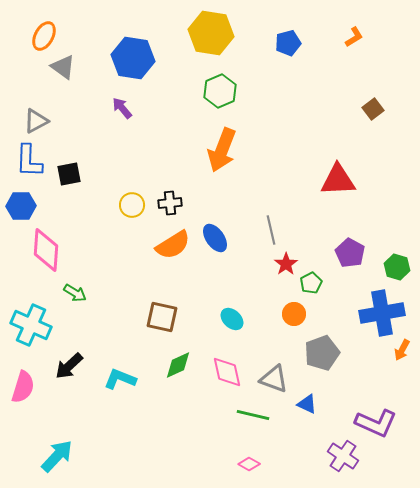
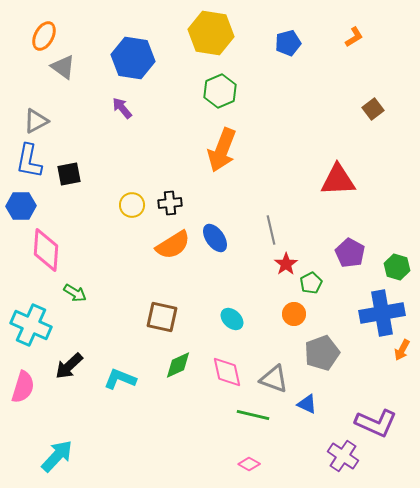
blue L-shape at (29, 161): rotated 9 degrees clockwise
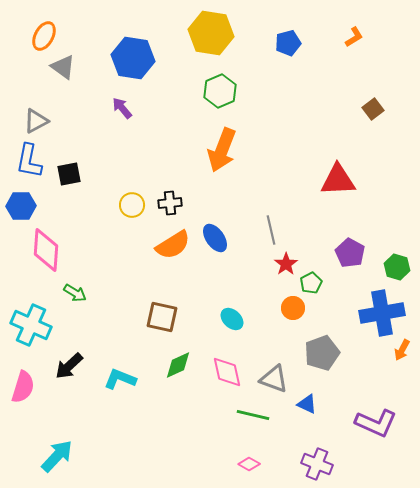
orange circle at (294, 314): moved 1 px left, 6 px up
purple cross at (343, 456): moved 26 px left, 8 px down; rotated 12 degrees counterclockwise
